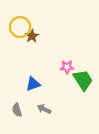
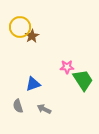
gray semicircle: moved 1 px right, 4 px up
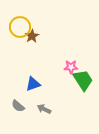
pink star: moved 4 px right
gray semicircle: rotated 32 degrees counterclockwise
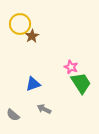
yellow circle: moved 3 px up
pink star: rotated 24 degrees clockwise
green trapezoid: moved 2 px left, 3 px down
gray semicircle: moved 5 px left, 9 px down
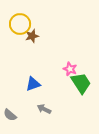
brown star: rotated 16 degrees clockwise
pink star: moved 1 px left, 2 px down
gray semicircle: moved 3 px left
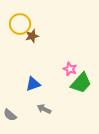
green trapezoid: rotated 75 degrees clockwise
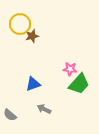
pink star: rotated 16 degrees counterclockwise
green trapezoid: moved 2 px left, 1 px down
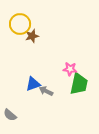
green trapezoid: rotated 30 degrees counterclockwise
gray arrow: moved 2 px right, 18 px up
